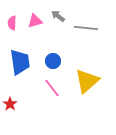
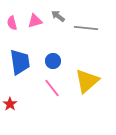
pink semicircle: rotated 16 degrees counterclockwise
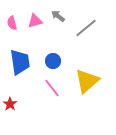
gray line: rotated 45 degrees counterclockwise
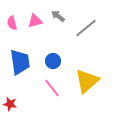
red star: rotated 24 degrees counterclockwise
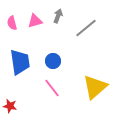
gray arrow: rotated 72 degrees clockwise
yellow triangle: moved 8 px right, 6 px down
red star: moved 2 px down
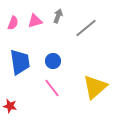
pink semicircle: moved 1 px right; rotated 144 degrees counterclockwise
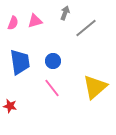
gray arrow: moved 7 px right, 3 px up
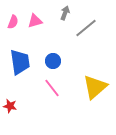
pink semicircle: moved 1 px up
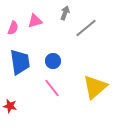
pink semicircle: moved 6 px down
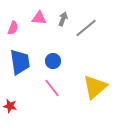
gray arrow: moved 2 px left, 6 px down
pink triangle: moved 4 px right, 3 px up; rotated 21 degrees clockwise
